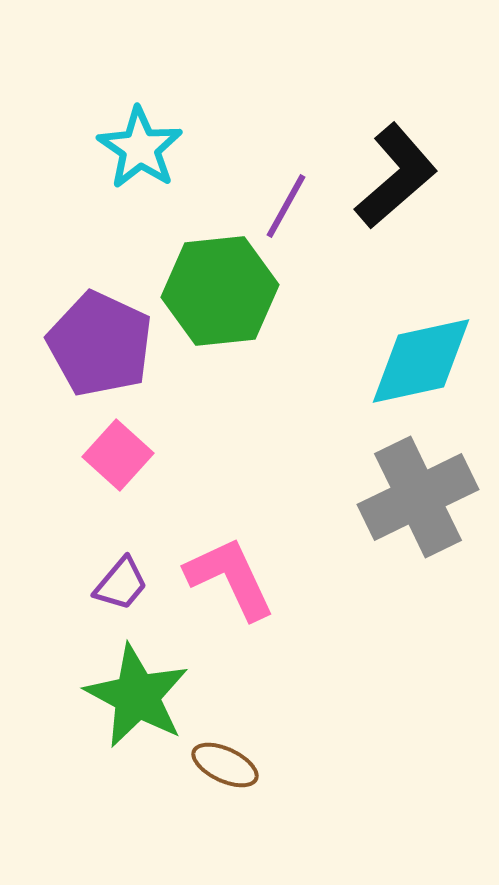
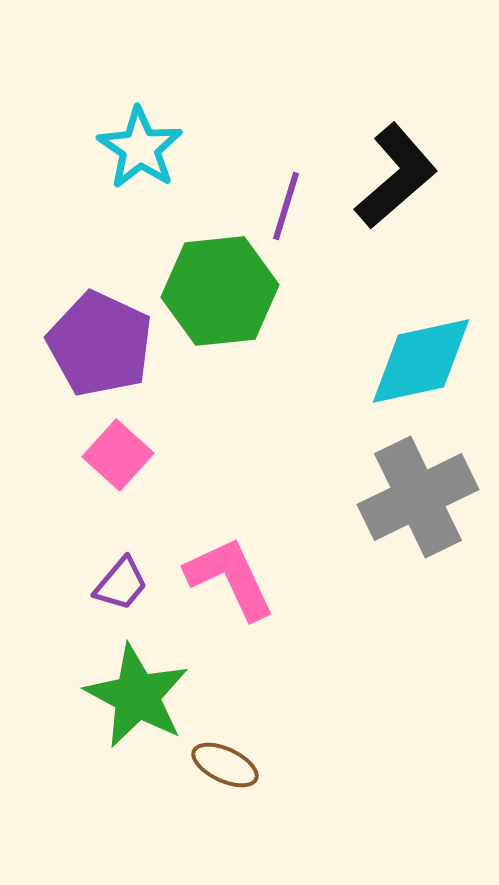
purple line: rotated 12 degrees counterclockwise
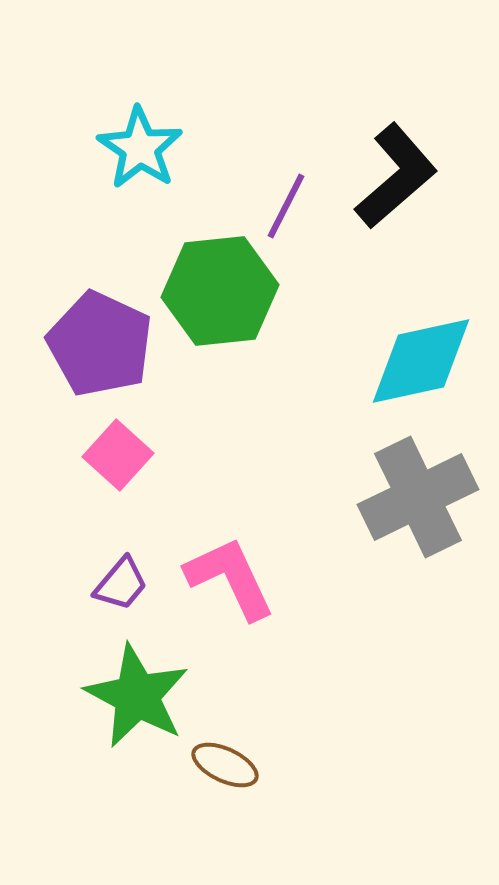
purple line: rotated 10 degrees clockwise
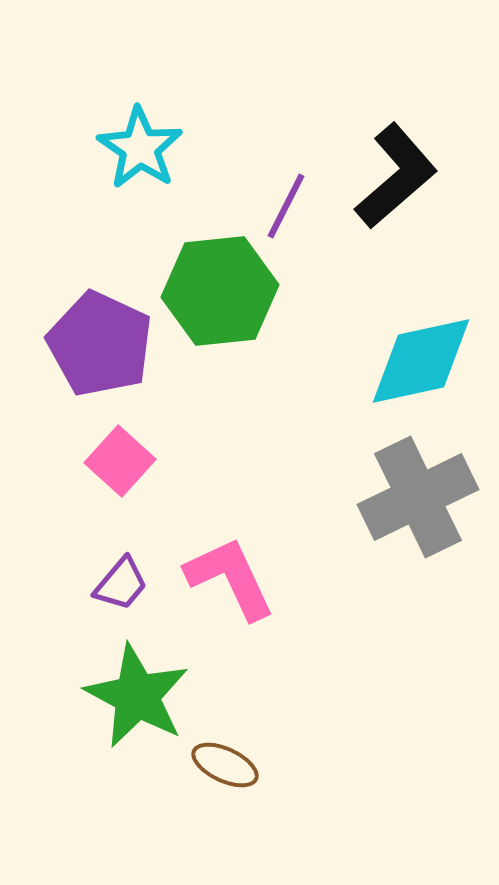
pink square: moved 2 px right, 6 px down
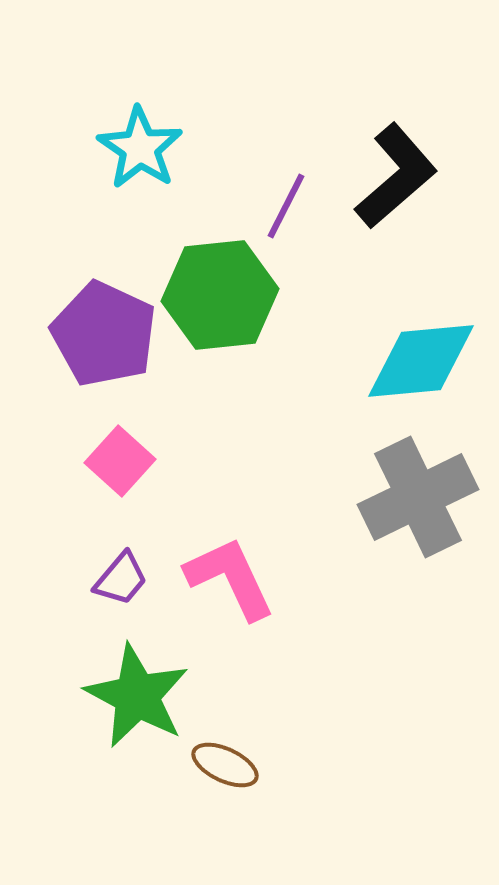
green hexagon: moved 4 px down
purple pentagon: moved 4 px right, 10 px up
cyan diamond: rotated 7 degrees clockwise
purple trapezoid: moved 5 px up
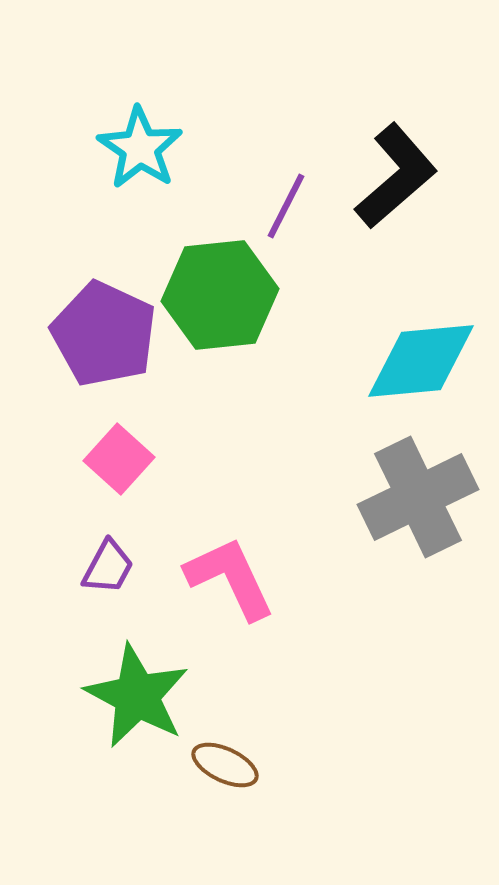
pink square: moved 1 px left, 2 px up
purple trapezoid: moved 13 px left, 12 px up; rotated 12 degrees counterclockwise
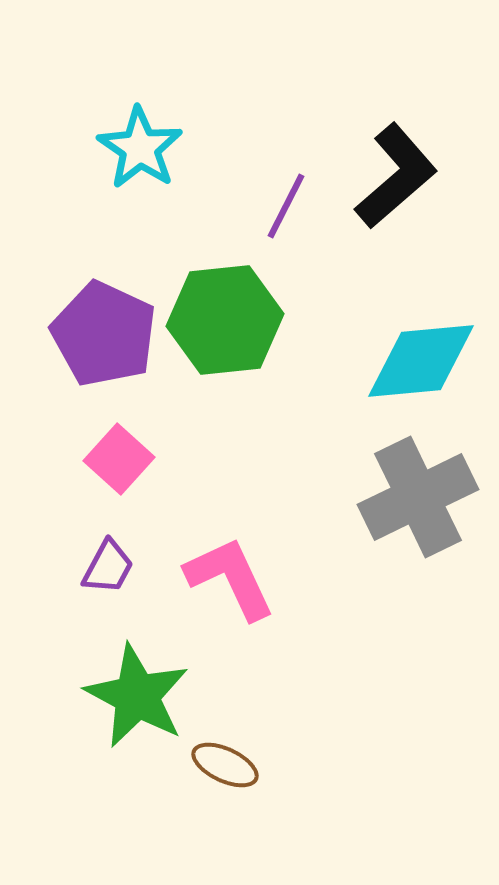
green hexagon: moved 5 px right, 25 px down
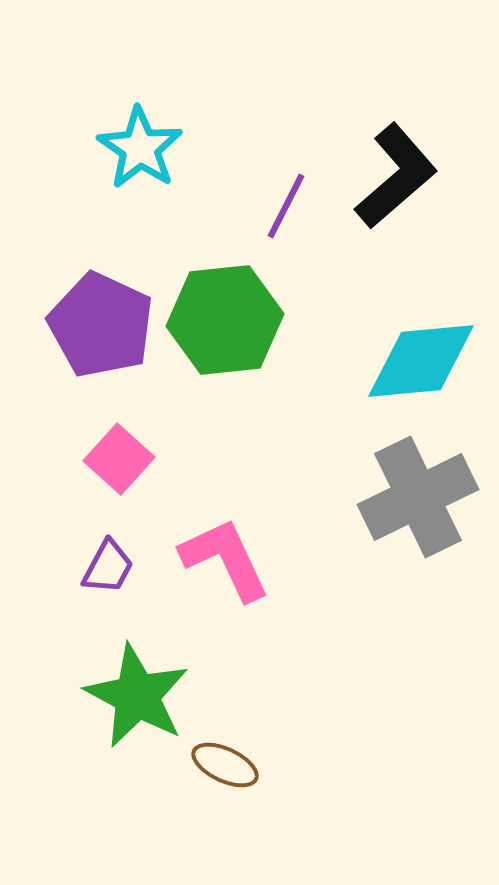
purple pentagon: moved 3 px left, 9 px up
pink L-shape: moved 5 px left, 19 px up
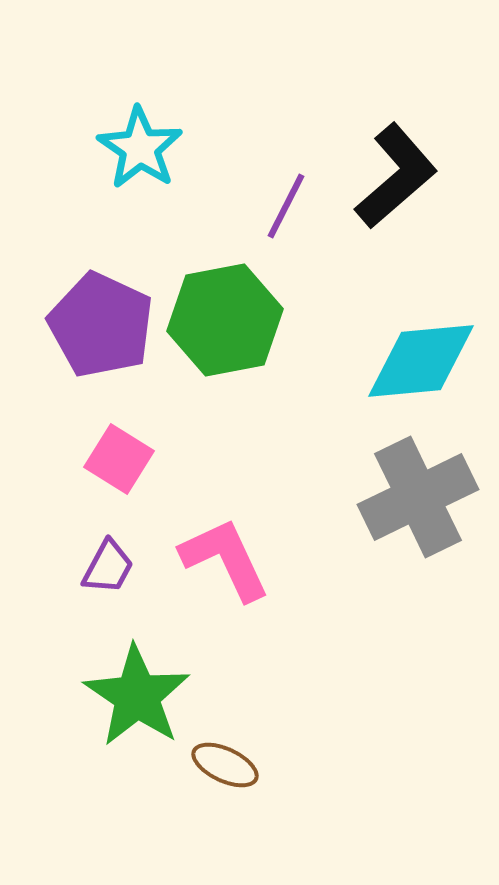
green hexagon: rotated 5 degrees counterclockwise
pink square: rotated 10 degrees counterclockwise
green star: rotated 6 degrees clockwise
